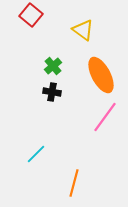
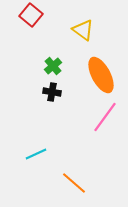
cyan line: rotated 20 degrees clockwise
orange line: rotated 64 degrees counterclockwise
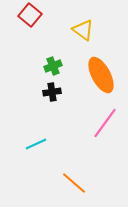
red square: moved 1 px left
green cross: rotated 18 degrees clockwise
black cross: rotated 18 degrees counterclockwise
pink line: moved 6 px down
cyan line: moved 10 px up
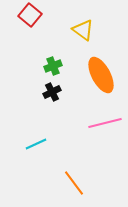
black cross: rotated 18 degrees counterclockwise
pink line: rotated 40 degrees clockwise
orange line: rotated 12 degrees clockwise
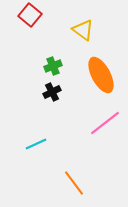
pink line: rotated 24 degrees counterclockwise
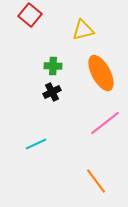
yellow triangle: rotated 50 degrees counterclockwise
green cross: rotated 24 degrees clockwise
orange ellipse: moved 2 px up
orange line: moved 22 px right, 2 px up
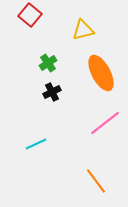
green cross: moved 5 px left, 3 px up; rotated 36 degrees counterclockwise
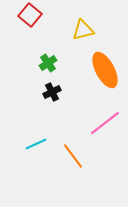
orange ellipse: moved 4 px right, 3 px up
orange line: moved 23 px left, 25 px up
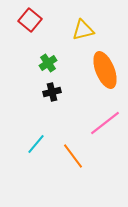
red square: moved 5 px down
orange ellipse: rotated 6 degrees clockwise
black cross: rotated 12 degrees clockwise
cyan line: rotated 25 degrees counterclockwise
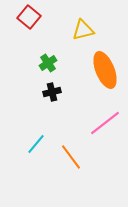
red square: moved 1 px left, 3 px up
orange line: moved 2 px left, 1 px down
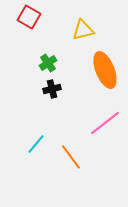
red square: rotated 10 degrees counterclockwise
black cross: moved 3 px up
